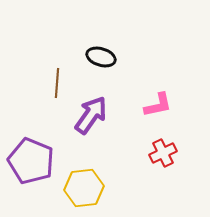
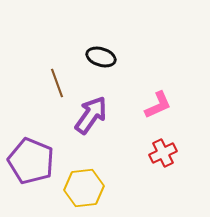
brown line: rotated 24 degrees counterclockwise
pink L-shape: rotated 12 degrees counterclockwise
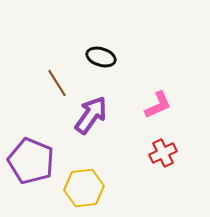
brown line: rotated 12 degrees counterclockwise
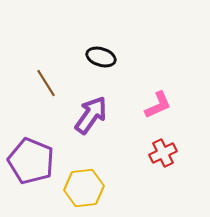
brown line: moved 11 px left
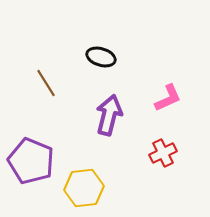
pink L-shape: moved 10 px right, 7 px up
purple arrow: moved 18 px right; rotated 21 degrees counterclockwise
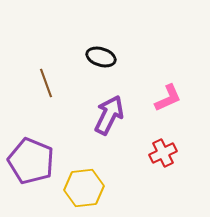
brown line: rotated 12 degrees clockwise
purple arrow: rotated 12 degrees clockwise
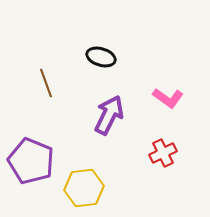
pink L-shape: rotated 60 degrees clockwise
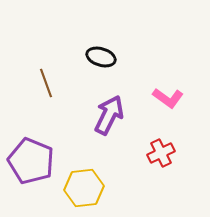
red cross: moved 2 px left
